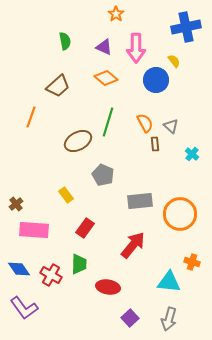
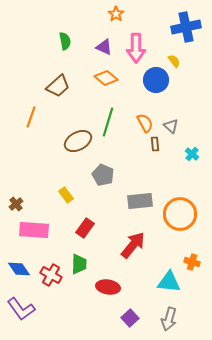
purple L-shape: moved 3 px left, 1 px down
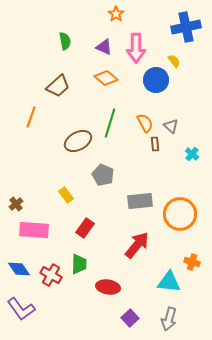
green line: moved 2 px right, 1 px down
red arrow: moved 4 px right
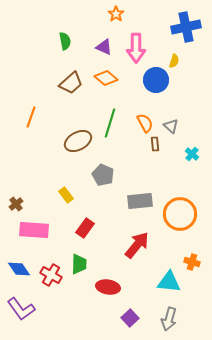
yellow semicircle: rotated 56 degrees clockwise
brown trapezoid: moved 13 px right, 3 px up
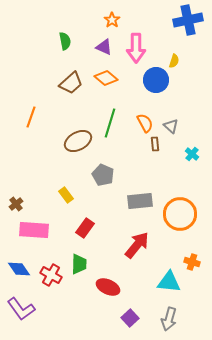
orange star: moved 4 px left, 6 px down
blue cross: moved 2 px right, 7 px up
red ellipse: rotated 15 degrees clockwise
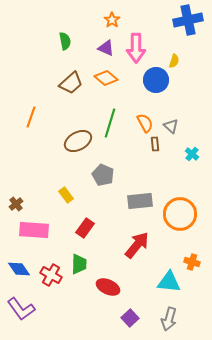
purple triangle: moved 2 px right, 1 px down
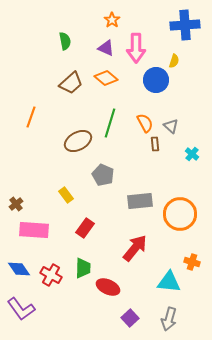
blue cross: moved 3 px left, 5 px down; rotated 8 degrees clockwise
red arrow: moved 2 px left, 3 px down
green trapezoid: moved 4 px right, 4 px down
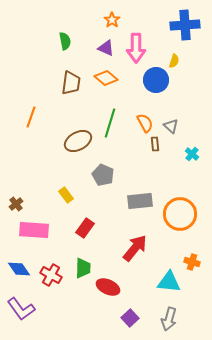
brown trapezoid: rotated 40 degrees counterclockwise
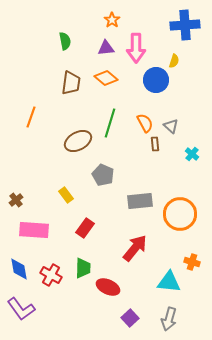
purple triangle: rotated 30 degrees counterclockwise
brown cross: moved 4 px up
blue diamond: rotated 25 degrees clockwise
